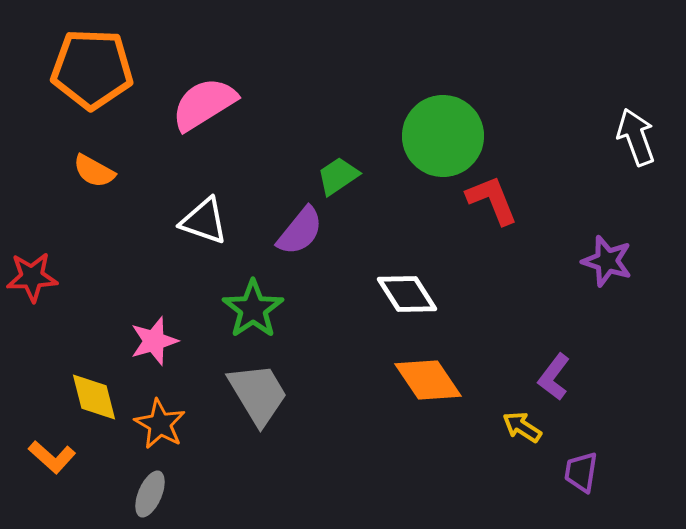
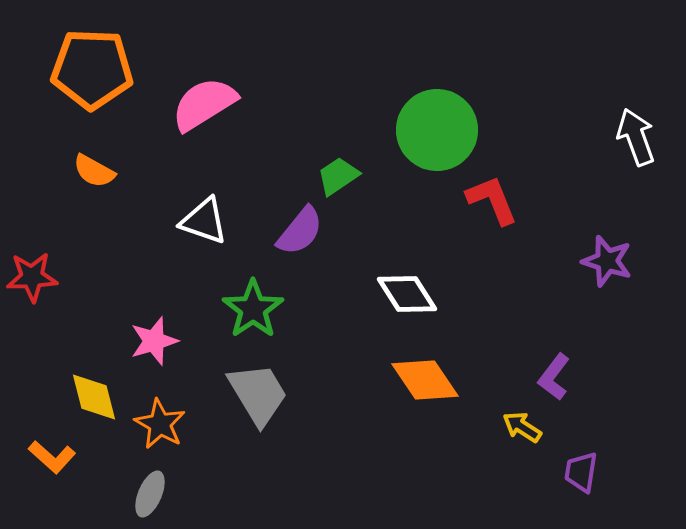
green circle: moved 6 px left, 6 px up
orange diamond: moved 3 px left
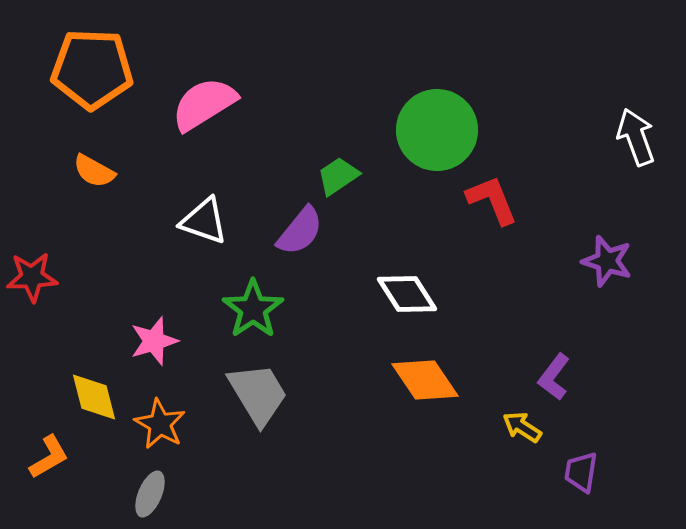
orange L-shape: moved 3 px left; rotated 72 degrees counterclockwise
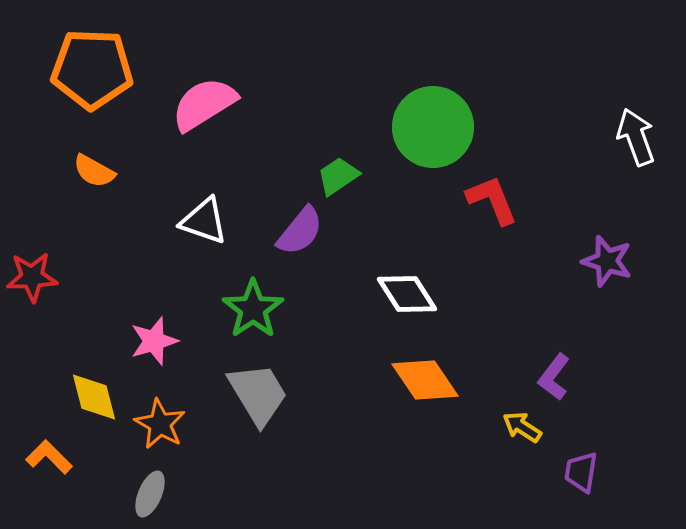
green circle: moved 4 px left, 3 px up
orange L-shape: rotated 105 degrees counterclockwise
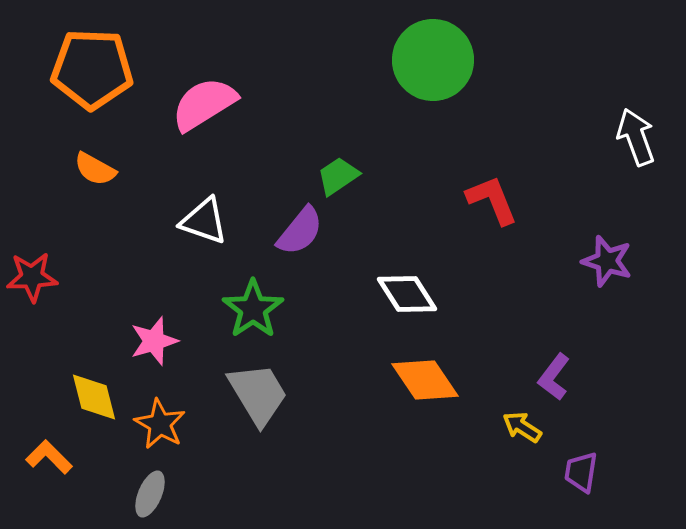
green circle: moved 67 px up
orange semicircle: moved 1 px right, 2 px up
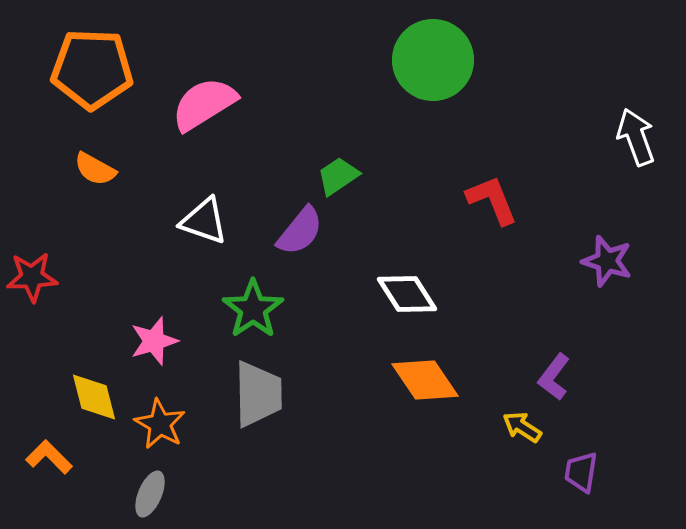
gray trapezoid: rotated 30 degrees clockwise
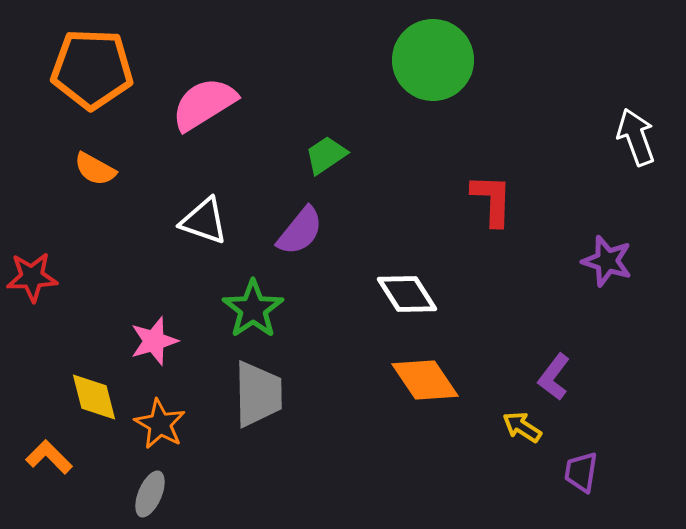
green trapezoid: moved 12 px left, 21 px up
red L-shape: rotated 24 degrees clockwise
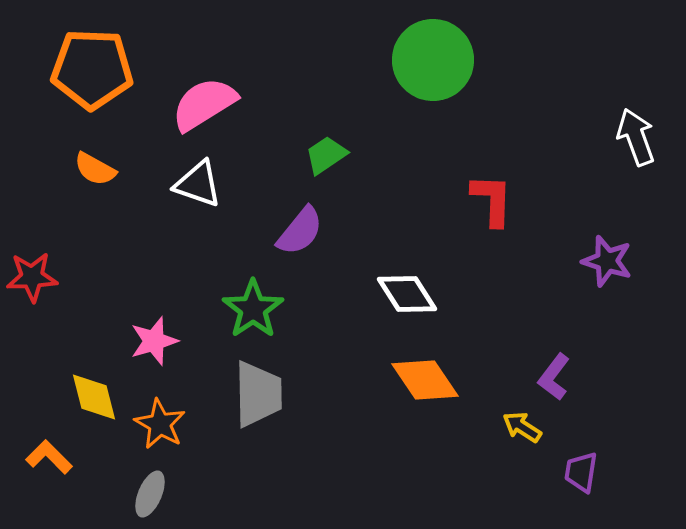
white triangle: moved 6 px left, 37 px up
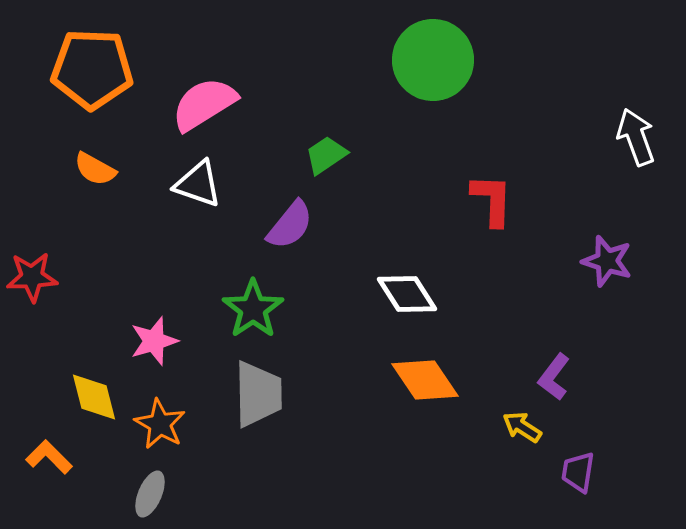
purple semicircle: moved 10 px left, 6 px up
purple trapezoid: moved 3 px left
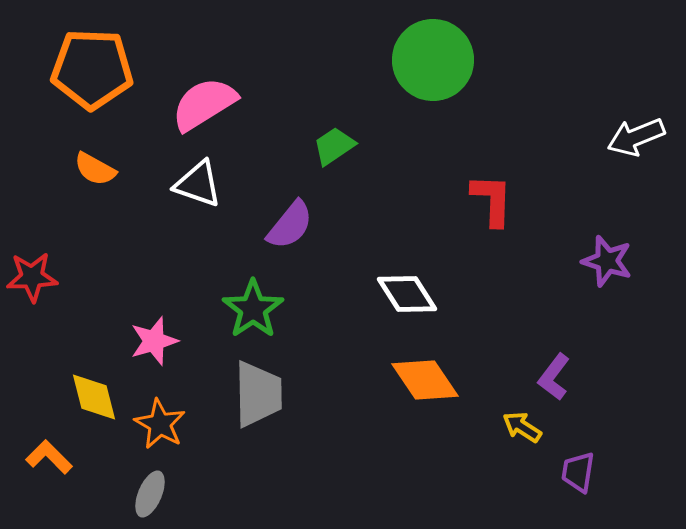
white arrow: rotated 92 degrees counterclockwise
green trapezoid: moved 8 px right, 9 px up
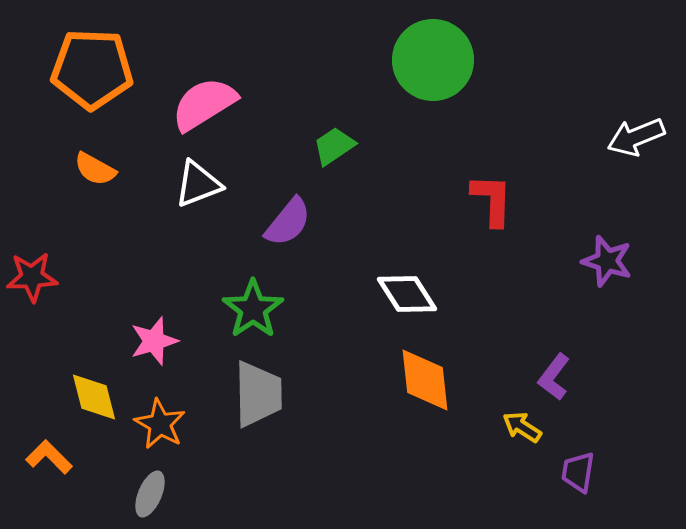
white triangle: rotated 40 degrees counterclockwise
purple semicircle: moved 2 px left, 3 px up
orange diamond: rotated 28 degrees clockwise
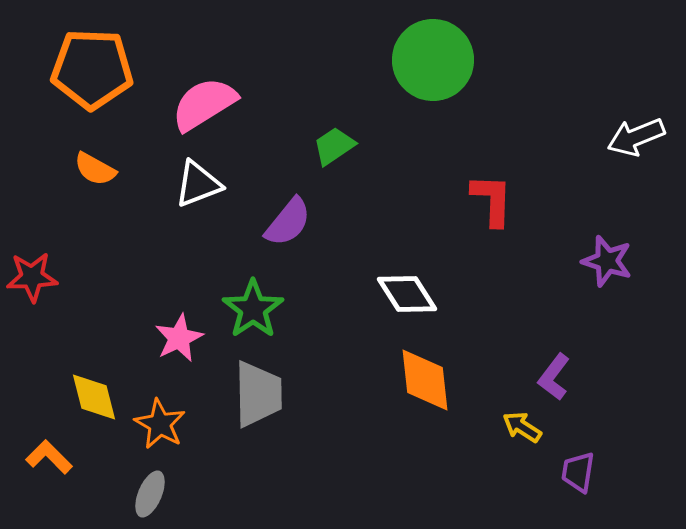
pink star: moved 25 px right, 3 px up; rotated 9 degrees counterclockwise
